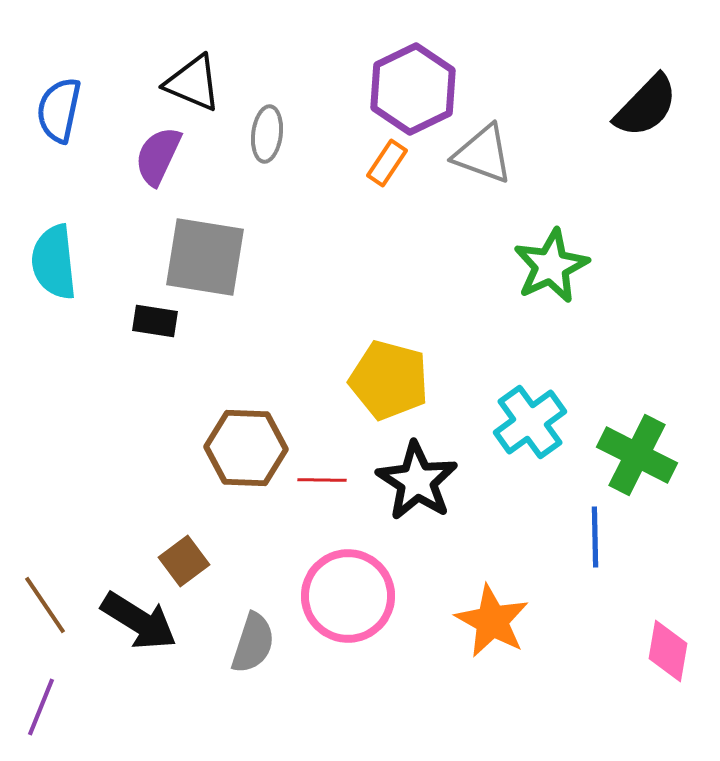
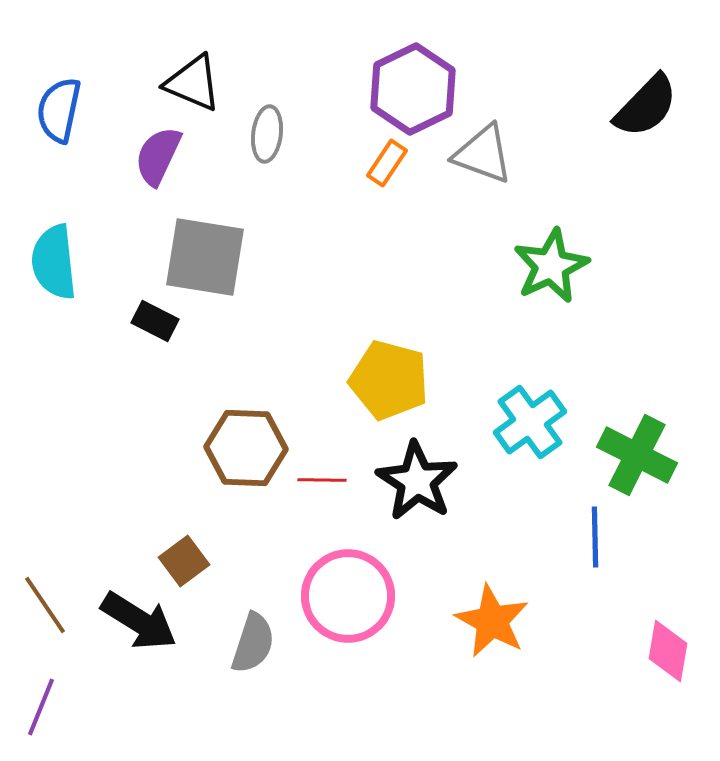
black rectangle: rotated 18 degrees clockwise
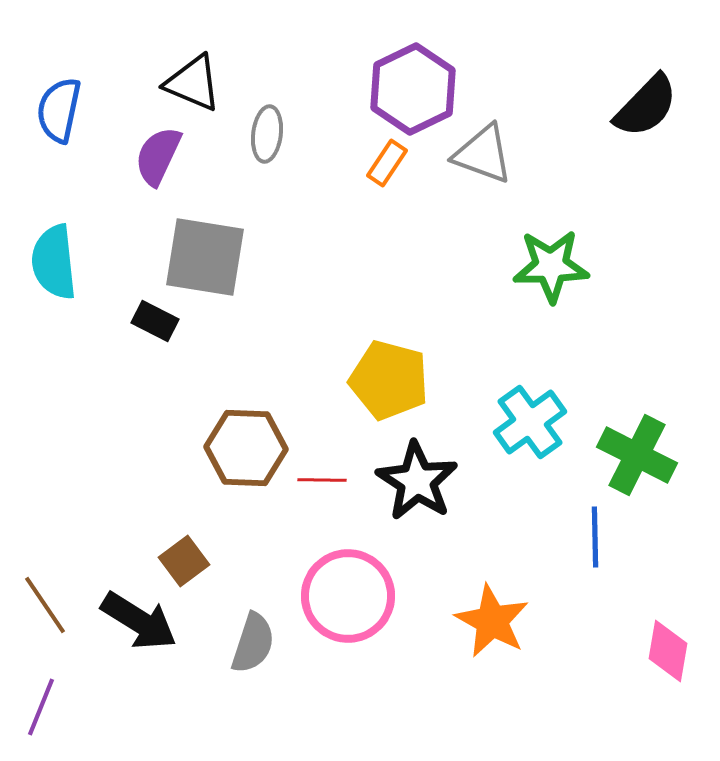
green star: rotated 24 degrees clockwise
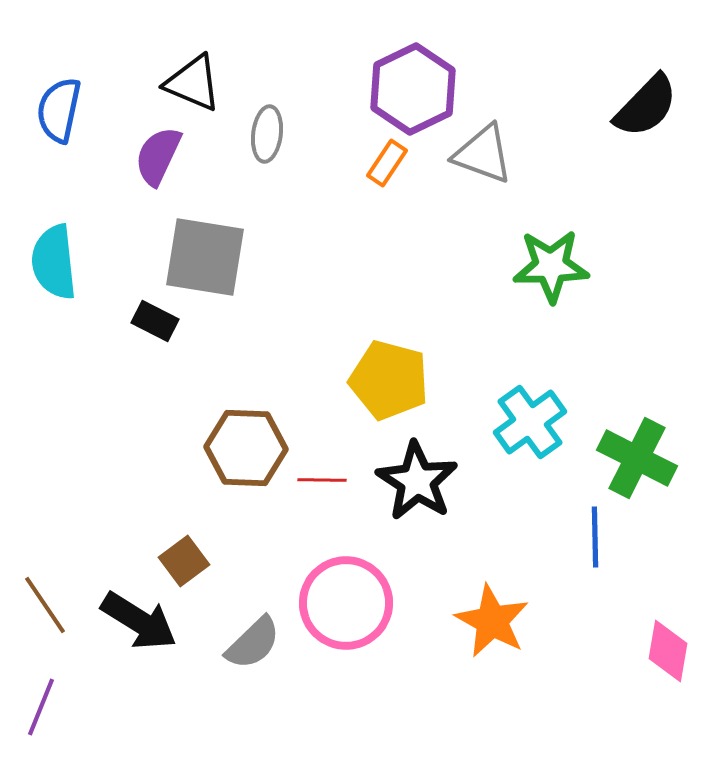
green cross: moved 3 px down
pink circle: moved 2 px left, 7 px down
gray semicircle: rotated 28 degrees clockwise
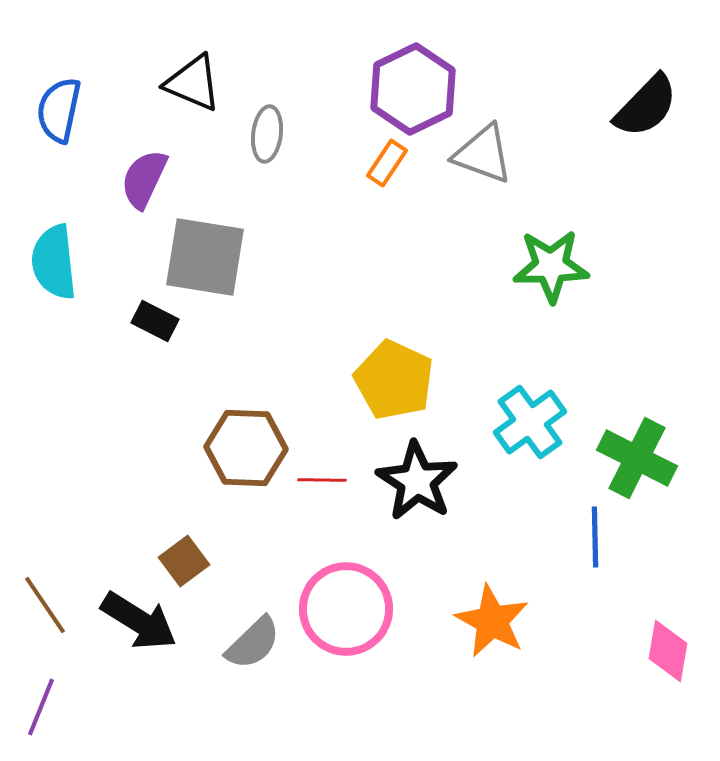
purple semicircle: moved 14 px left, 23 px down
yellow pentagon: moved 5 px right; rotated 10 degrees clockwise
pink circle: moved 6 px down
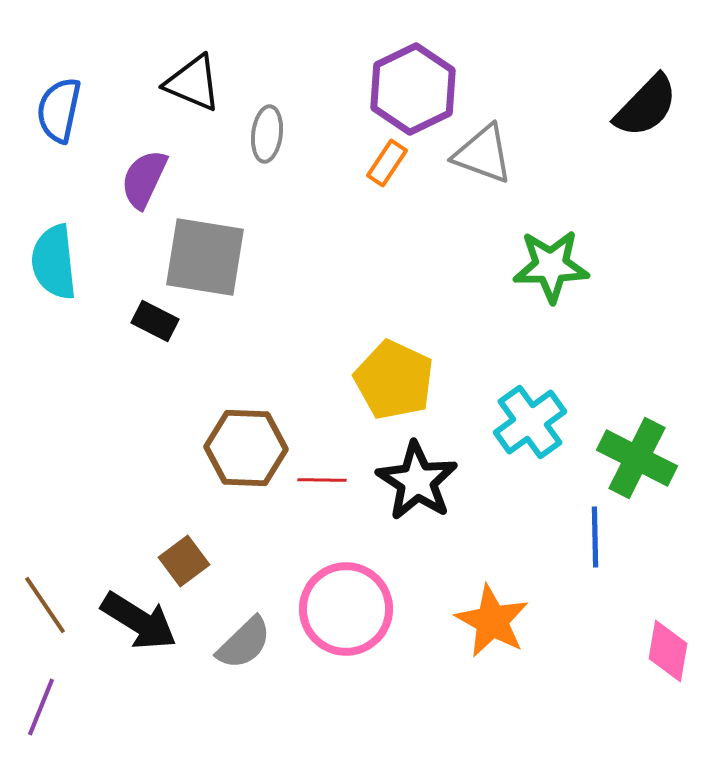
gray semicircle: moved 9 px left
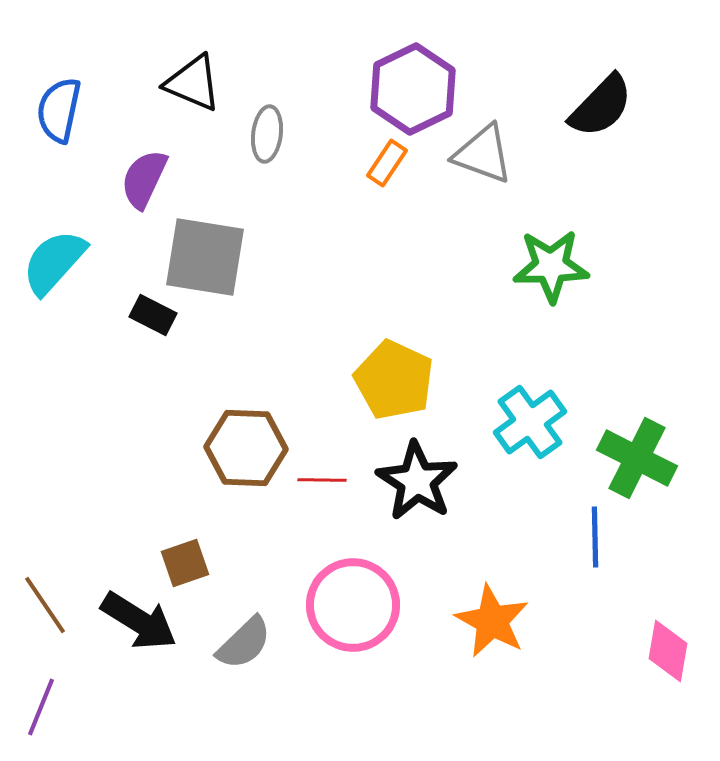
black semicircle: moved 45 px left
cyan semicircle: rotated 48 degrees clockwise
black rectangle: moved 2 px left, 6 px up
brown square: moved 1 px right, 2 px down; rotated 18 degrees clockwise
pink circle: moved 7 px right, 4 px up
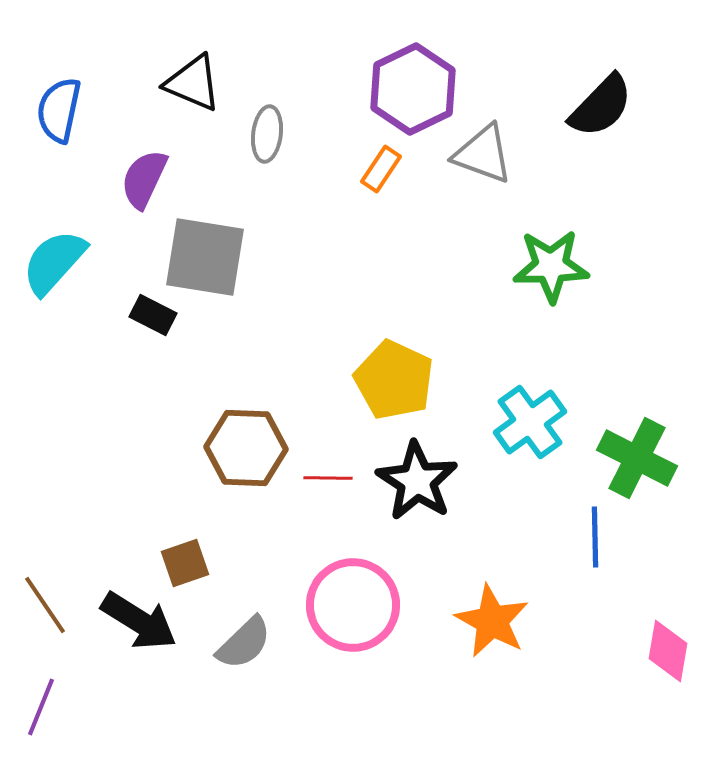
orange rectangle: moved 6 px left, 6 px down
red line: moved 6 px right, 2 px up
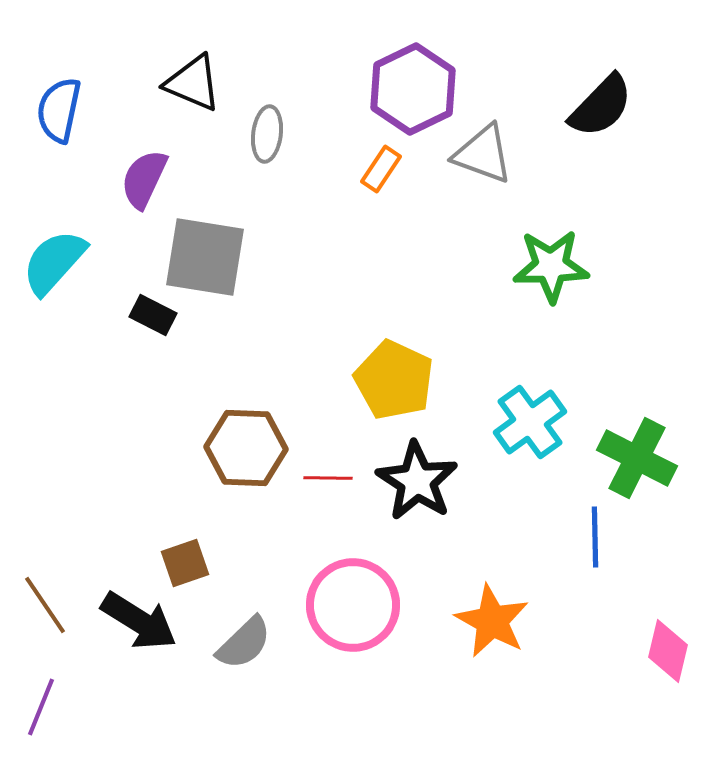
pink diamond: rotated 4 degrees clockwise
